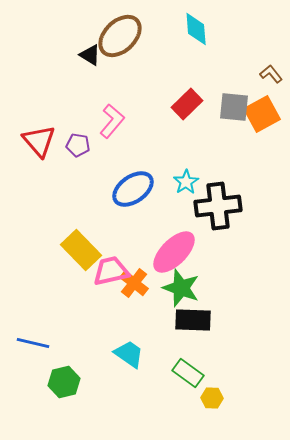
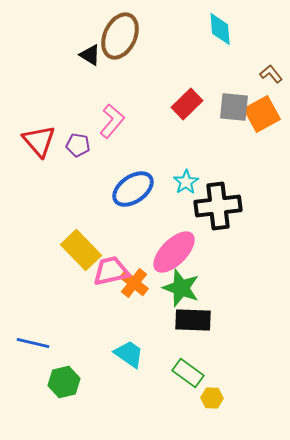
cyan diamond: moved 24 px right
brown ellipse: rotated 21 degrees counterclockwise
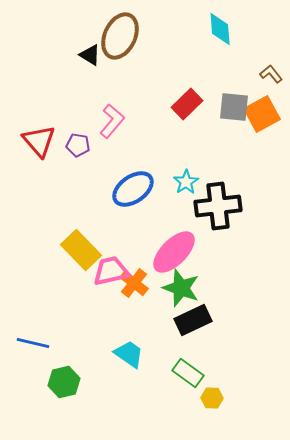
black rectangle: rotated 27 degrees counterclockwise
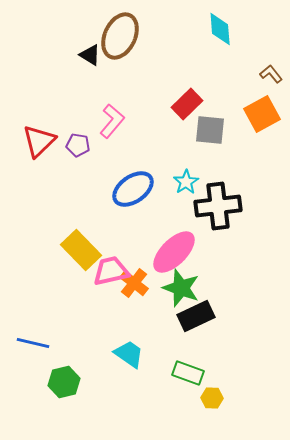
gray square: moved 24 px left, 23 px down
red triangle: rotated 27 degrees clockwise
black rectangle: moved 3 px right, 4 px up
green rectangle: rotated 16 degrees counterclockwise
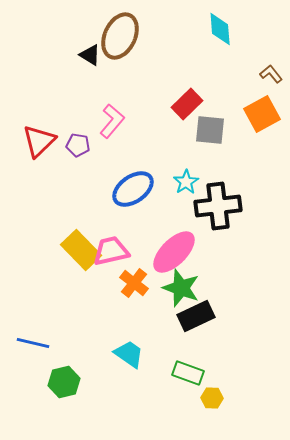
pink trapezoid: moved 20 px up
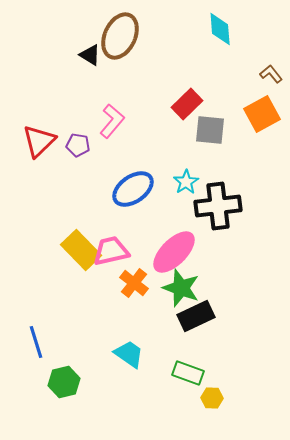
blue line: moved 3 px right, 1 px up; rotated 60 degrees clockwise
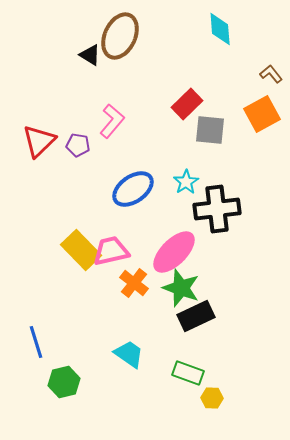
black cross: moved 1 px left, 3 px down
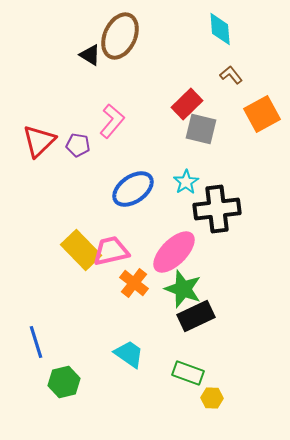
brown L-shape: moved 40 px left, 1 px down
gray square: moved 9 px left, 1 px up; rotated 8 degrees clockwise
green star: moved 2 px right, 1 px down
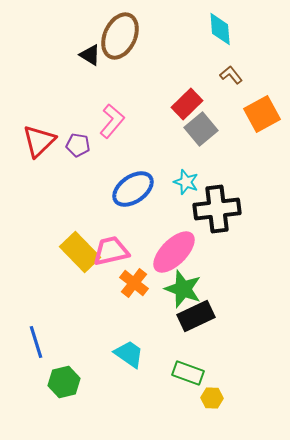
gray square: rotated 36 degrees clockwise
cyan star: rotated 20 degrees counterclockwise
yellow rectangle: moved 1 px left, 2 px down
